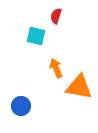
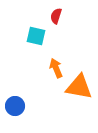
blue circle: moved 6 px left
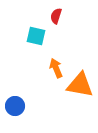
orange triangle: moved 1 px right, 2 px up
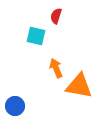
orange triangle: moved 1 px left, 1 px down
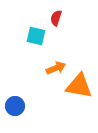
red semicircle: moved 2 px down
orange arrow: rotated 90 degrees clockwise
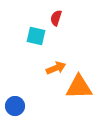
orange triangle: moved 1 px down; rotated 12 degrees counterclockwise
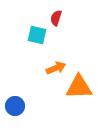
cyan square: moved 1 px right, 1 px up
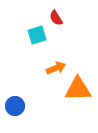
red semicircle: rotated 49 degrees counterclockwise
cyan square: rotated 30 degrees counterclockwise
orange triangle: moved 1 px left, 2 px down
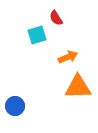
orange arrow: moved 12 px right, 11 px up
orange triangle: moved 2 px up
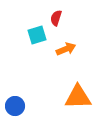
red semicircle: rotated 49 degrees clockwise
orange arrow: moved 2 px left, 8 px up
orange triangle: moved 10 px down
